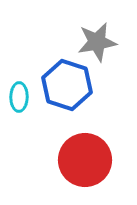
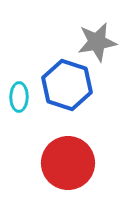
red circle: moved 17 px left, 3 px down
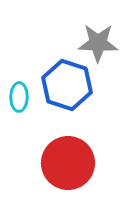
gray star: moved 1 px right, 1 px down; rotated 12 degrees clockwise
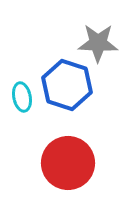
cyan ellipse: moved 3 px right; rotated 12 degrees counterclockwise
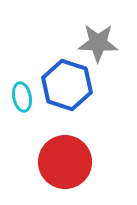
red circle: moved 3 px left, 1 px up
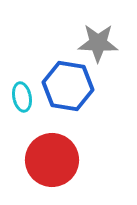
blue hexagon: moved 1 px right, 1 px down; rotated 9 degrees counterclockwise
red circle: moved 13 px left, 2 px up
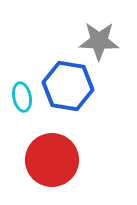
gray star: moved 1 px right, 2 px up
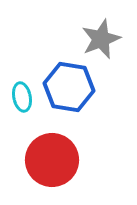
gray star: moved 2 px right, 2 px up; rotated 24 degrees counterclockwise
blue hexagon: moved 1 px right, 1 px down
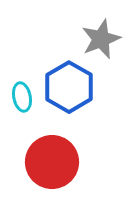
blue hexagon: rotated 21 degrees clockwise
red circle: moved 2 px down
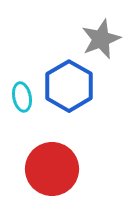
blue hexagon: moved 1 px up
red circle: moved 7 px down
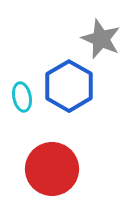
gray star: rotated 27 degrees counterclockwise
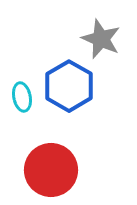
red circle: moved 1 px left, 1 px down
